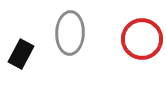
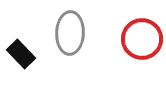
black rectangle: rotated 72 degrees counterclockwise
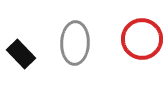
gray ellipse: moved 5 px right, 10 px down
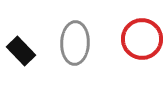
black rectangle: moved 3 px up
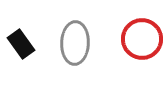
black rectangle: moved 7 px up; rotated 8 degrees clockwise
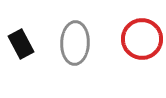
black rectangle: rotated 8 degrees clockwise
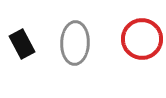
black rectangle: moved 1 px right
